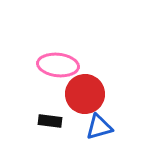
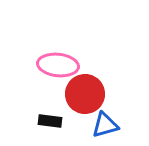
blue triangle: moved 6 px right, 2 px up
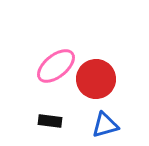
pink ellipse: moved 2 px left, 1 px down; rotated 45 degrees counterclockwise
red circle: moved 11 px right, 15 px up
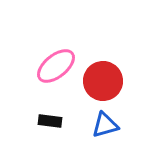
red circle: moved 7 px right, 2 px down
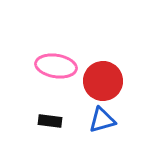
pink ellipse: rotated 48 degrees clockwise
blue triangle: moved 3 px left, 5 px up
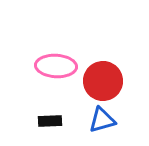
pink ellipse: rotated 6 degrees counterclockwise
black rectangle: rotated 10 degrees counterclockwise
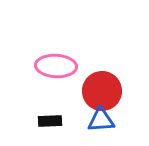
red circle: moved 1 px left, 10 px down
blue triangle: moved 1 px left; rotated 12 degrees clockwise
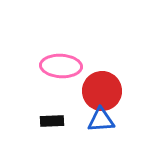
pink ellipse: moved 5 px right
black rectangle: moved 2 px right
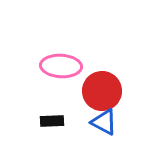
blue triangle: moved 3 px right, 2 px down; rotated 32 degrees clockwise
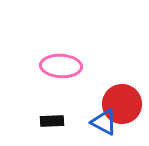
red circle: moved 20 px right, 13 px down
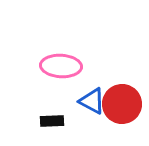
blue triangle: moved 12 px left, 21 px up
